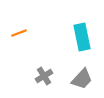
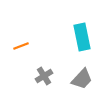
orange line: moved 2 px right, 13 px down
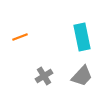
orange line: moved 1 px left, 9 px up
gray trapezoid: moved 3 px up
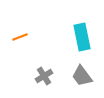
gray trapezoid: rotated 100 degrees clockwise
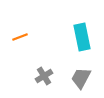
gray trapezoid: moved 1 px left, 2 px down; rotated 65 degrees clockwise
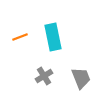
cyan rectangle: moved 29 px left
gray trapezoid: rotated 130 degrees clockwise
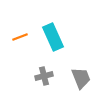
cyan rectangle: rotated 12 degrees counterclockwise
gray cross: rotated 18 degrees clockwise
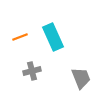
gray cross: moved 12 px left, 5 px up
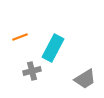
cyan rectangle: moved 11 px down; rotated 52 degrees clockwise
gray trapezoid: moved 4 px right, 1 px down; rotated 80 degrees clockwise
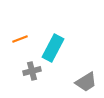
orange line: moved 2 px down
gray trapezoid: moved 1 px right, 3 px down
